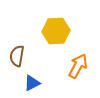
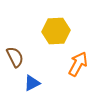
brown semicircle: moved 2 px left, 1 px down; rotated 145 degrees clockwise
orange arrow: moved 2 px up
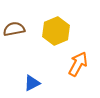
yellow hexagon: rotated 20 degrees counterclockwise
brown semicircle: moved 1 px left, 28 px up; rotated 75 degrees counterclockwise
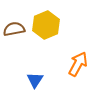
yellow hexagon: moved 10 px left, 6 px up
blue triangle: moved 3 px right, 3 px up; rotated 30 degrees counterclockwise
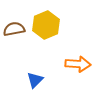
orange arrow: rotated 65 degrees clockwise
blue triangle: rotated 12 degrees clockwise
